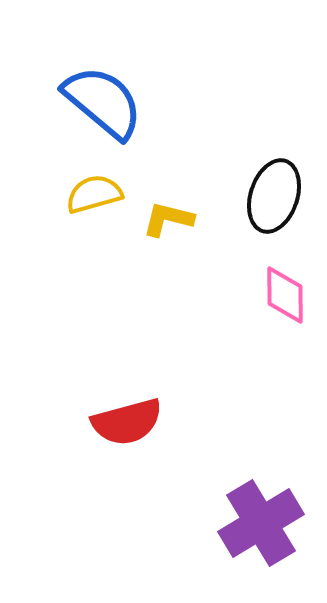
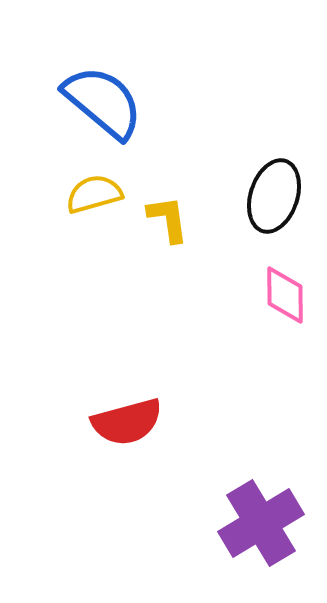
yellow L-shape: rotated 68 degrees clockwise
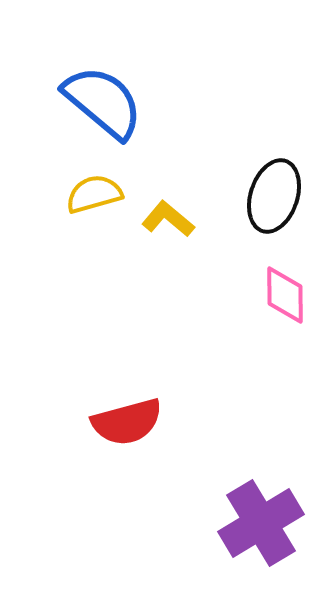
yellow L-shape: rotated 42 degrees counterclockwise
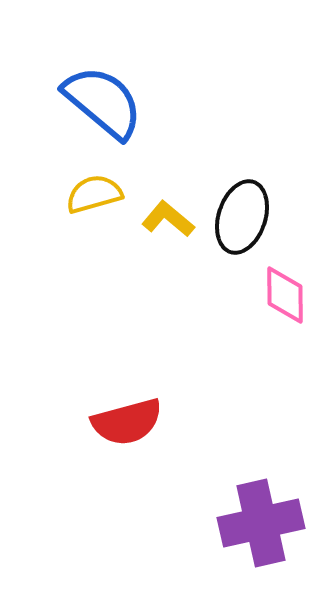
black ellipse: moved 32 px left, 21 px down
purple cross: rotated 18 degrees clockwise
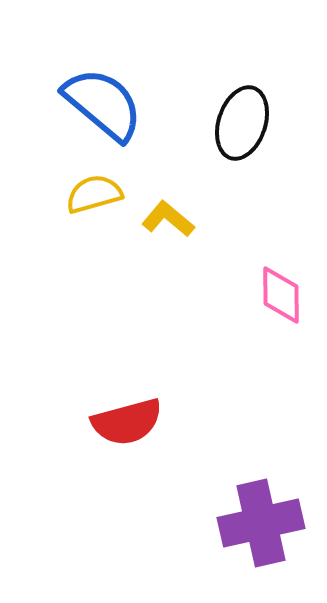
blue semicircle: moved 2 px down
black ellipse: moved 94 px up
pink diamond: moved 4 px left
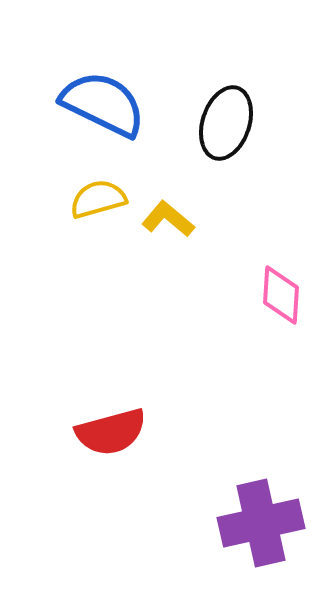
blue semicircle: rotated 14 degrees counterclockwise
black ellipse: moved 16 px left
yellow semicircle: moved 4 px right, 5 px down
pink diamond: rotated 4 degrees clockwise
red semicircle: moved 16 px left, 10 px down
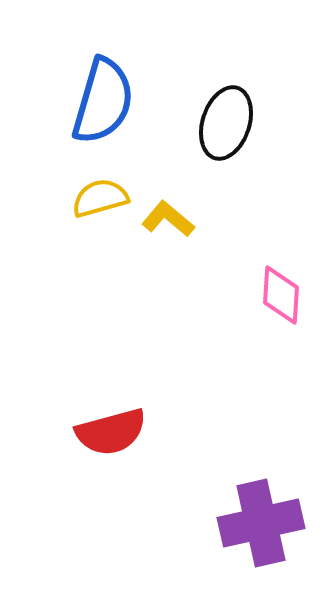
blue semicircle: moved 3 px up; rotated 80 degrees clockwise
yellow semicircle: moved 2 px right, 1 px up
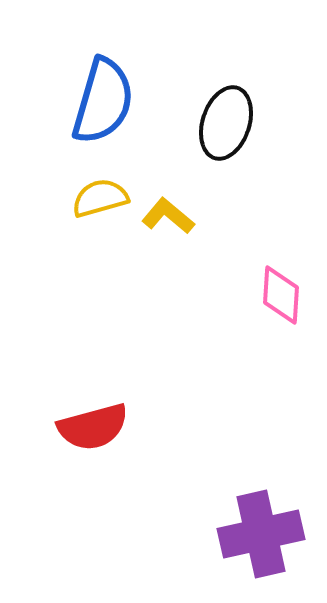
yellow L-shape: moved 3 px up
red semicircle: moved 18 px left, 5 px up
purple cross: moved 11 px down
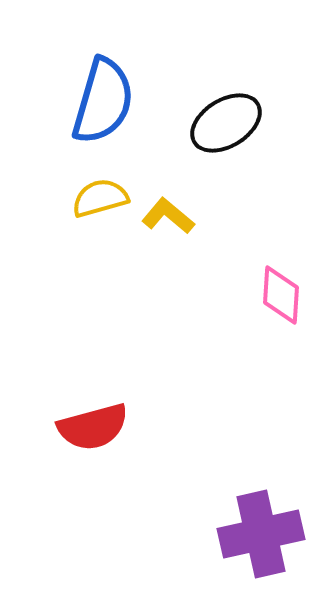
black ellipse: rotated 40 degrees clockwise
